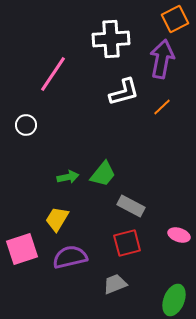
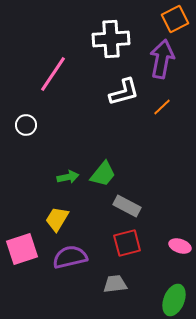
gray rectangle: moved 4 px left
pink ellipse: moved 1 px right, 11 px down
gray trapezoid: rotated 15 degrees clockwise
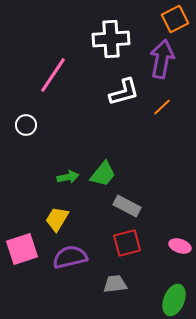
pink line: moved 1 px down
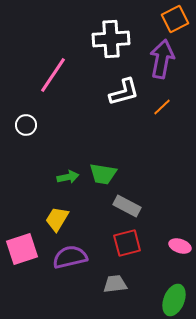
green trapezoid: rotated 60 degrees clockwise
